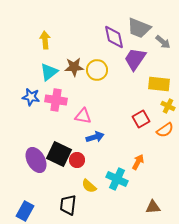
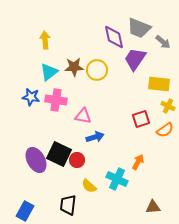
red square: rotated 12 degrees clockwise
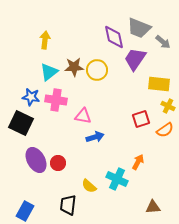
yellow arrow: rotated 12 degrees clockwise
black square: moved 38 px left, 31 px up
red circle: moved 19 px left, 3 px down
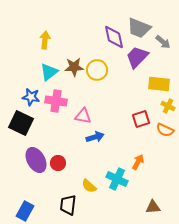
purple trapezoid: moved 2 px right, 2 px up; rotated 10 degrees clockwise
pink cross: moved 1 px down
orange semicircle: rotated 60 degrees clockwise
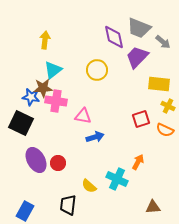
brown star: moved 31 px left, 21 px down
cyan triangle: moved 4 px right, 2 px up
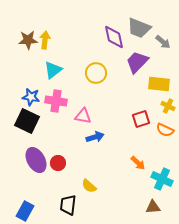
purple trapezoid: moved 5 px down
yellow circle: moved 1 px left, 3 px down
brown star: moved 15 px left, 48 px up
black square: moved 6 px right, 2 px up
orange arrow: moved 1 px down; rotated 105 degrees clockwise
cyan cross: moved 45 px right
